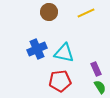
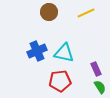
blue cross: moved 2 px down
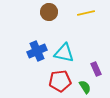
yellow line: rotated 12 degrees clockwise
green semicircle: moved 15 px left
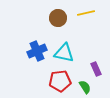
brown circle: moved 9 px right, 6 px down
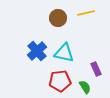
blue cross: rotated 18 degrees counterclockwise
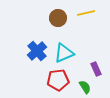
cyan triangle: rotated 35 degrees counterclockwise
red pentagon: moved 2 px left, 1 px up
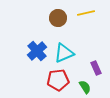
purple rectangle: moved 1 px up
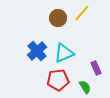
yellow line: moved 4 px left; rotated 36 degrees counterclockwise
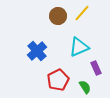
brown circle: moved 2 px up
cyan triangle: moved 15 px right, 6 px up
red pentagon: rotated 20 degrees counterclockwise
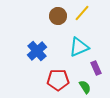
red pentagon: rotated 25 degrees clockwise
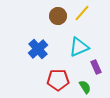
blue cross: moved 1 px right, 2 px up
purple rectangle: moved 1 px up
